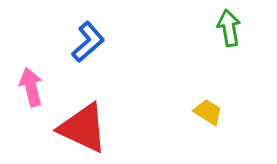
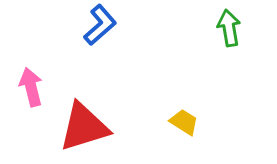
blue L-shape: moved 12 px right, 17 px up
yellow trapezoid: moved 24 px left, 10 px down
red triangle: moved 1 px right, 1 px up; rotated 42 degrees counterclockwise
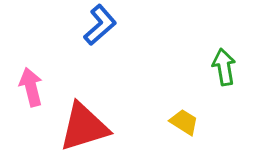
green arrow: moved 5 px left, 39 px down
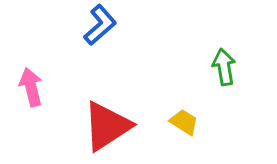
red triangle: moved 23 px right, 1 px up; rotated 16 degrees counterclockwise
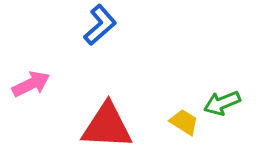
green arrow: moved 2 px left, 36 px down; rotated 102 degrees counterclockwise
pink arrow: moved 3 px up; rotated 78 degrees clockwise
red triangle: rotated 36 degrees clockwise
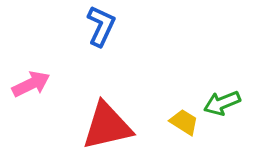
blue L-shape: moved 1 px right, 1 px down; rotated 24 degrees counterclockwise
red triangle: rotated 16 degrees counterclockwise
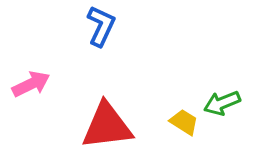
red triangle: rotated 6 degrees clockwise
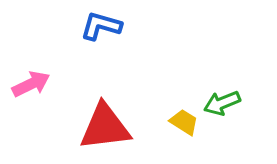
blue L-shape: rotated 99 degrees counterclockwise
red triangle: moved 2 px left, 1 px down
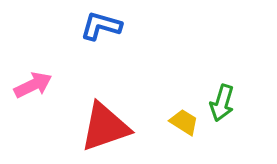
pink arrow: moved 2 px right, 1 px down
green arrow: rotated 51 degrees counterclockwise
red triangle: rotated 12 degrees counterclockwise
